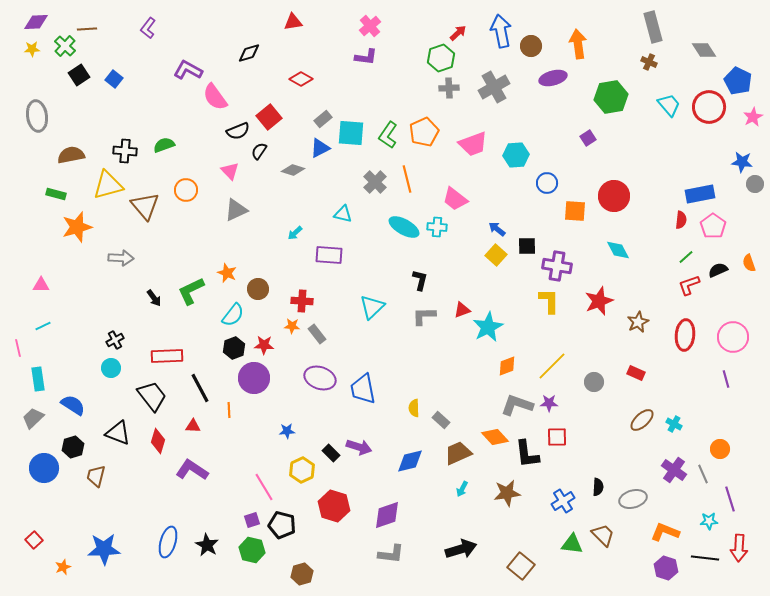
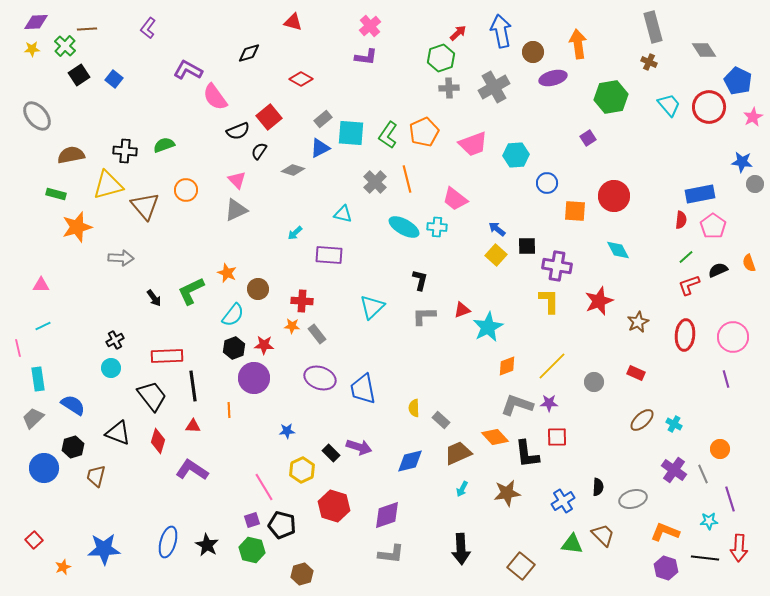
red triangle at (293, 22): rotated 24 degrees clockwise
brown circle at (531, 46): moved 2 px right, 6 px down
gray ellipse at (37, 116): rotated 32 degrees counterclockwise
pink triangle at (230, 171): moved 7 px right, 9 px down
black line at (200, 388): moved 7 px left, 2 px up; rotated 20 degrees clockwise
black arrow at (461, 549): rotated 104 degrees clockwise
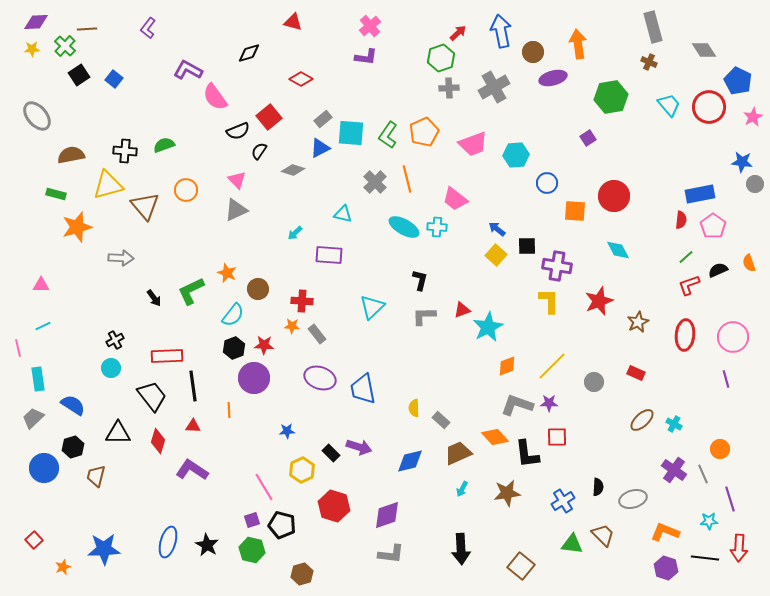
black triangle at (118, 433): rotated 20 degrees counterclockwise
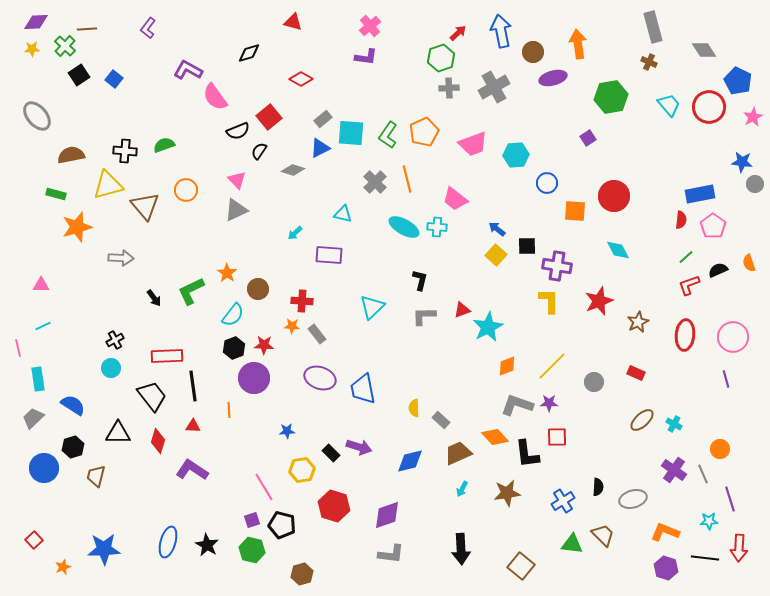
orange star at (227, 273): rotated 12 degrees clockwise
yellow hexagon at (302, 470): rotated 15 degrees clockwise
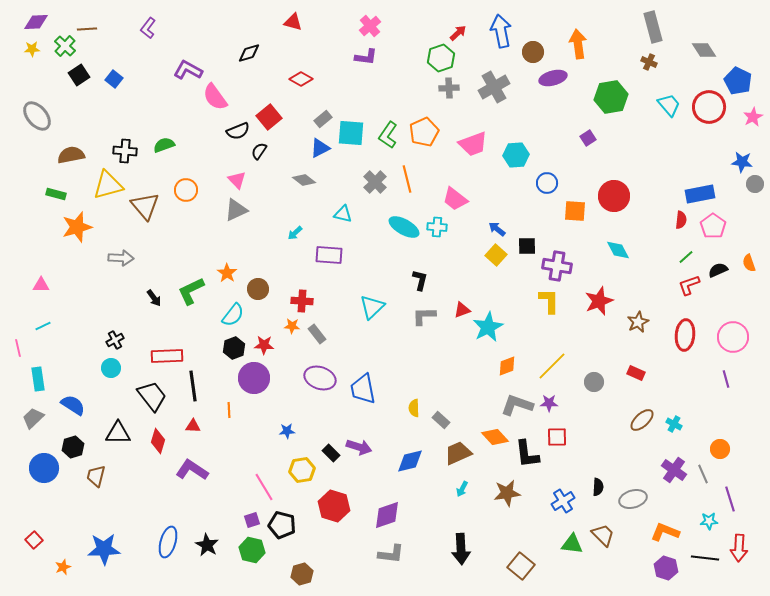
gray diamond at (293, 170): moved 11 px right, 10 px down; rotated 20 degrees clockwise
